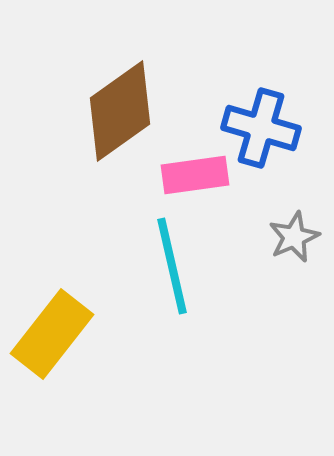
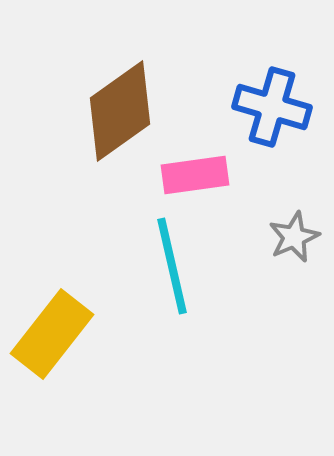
blue cross: moved 11 px right, 21 px up
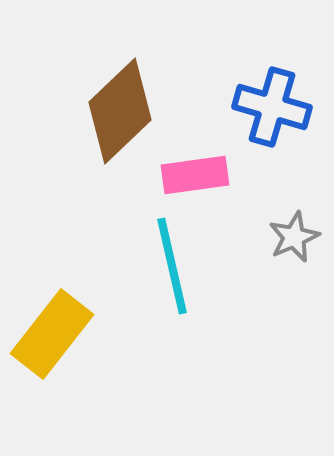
brown diamond: rotated 8 degrees counterclockwise
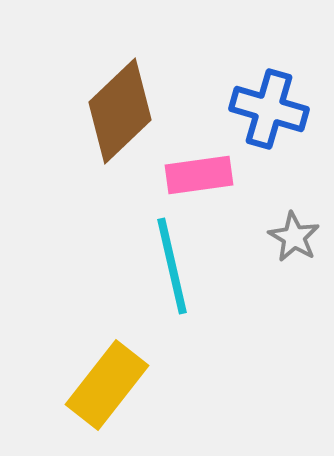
blue cross: moved 3 px left, 2 px down
pink rectangle: moved 4 px right
gray star: rotated 18 degrees counterclockwise
yellow rectangle: moved 55 px right, 51 px down
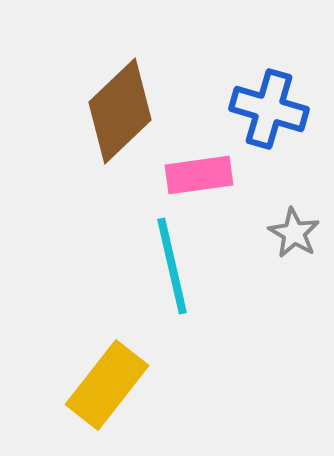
gray star: moved 4 px up
